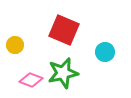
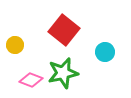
red square: rotated 16 degrees clockwise
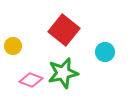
yellow circle: moved 2 px left, 1 px down
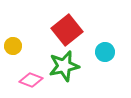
red square: moved 3 px right; rotated 12 degrees clockwise
green star: moved 1 px right, 7 px up
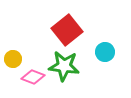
yellow circle: moved 13 px down
green star: rotated 20 degrees clockwise
pink diamond: moved 2 px right, 3 px up
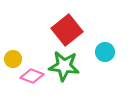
pink diamond: moved 1 px left, 1 px up
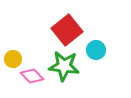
cyan circle: moved 9 px left, 2 px up
pink diamond: rotated 25 degrees clockwise
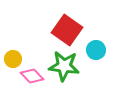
red square: rotated 16 degrees counterclockwise
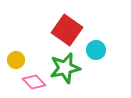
yellow circle: moved 3 px right, 1 px down
green star: moved 1 px right, 2 px down; rotated 20 degrees counterclockwise
pink diamond: moved 2 px right, 6 px down
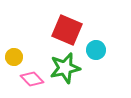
red square: rotated 12 degrees counterclockwise
yellow circle: moved 2 px left, 3 px up
pink diamond: moved 2 px left, 3 px up
